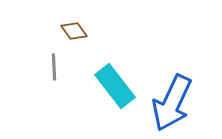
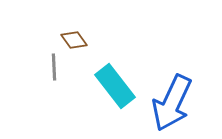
brown diamond: moved 9 px down
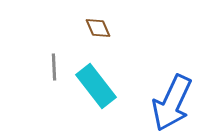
brown diamond: moved 24 px right, 12 px up; rotated 12 degrees clockwise
cyan rectangle: moved 19 px left
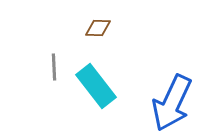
brown diamond: rotated 64 degrees counterclockwise
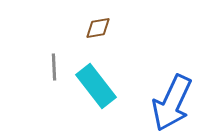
brown diamond: rotated 12 degrees counterclockwise
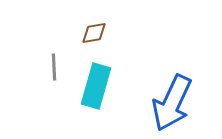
brown diamond: moved 4 px left, 5 px down
cyan rectangle: rotated 54 degrees clockwise
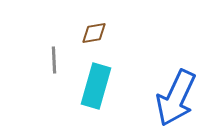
gray line: moved 7 px up
blue arrow: moved 4 px right, 5 px up
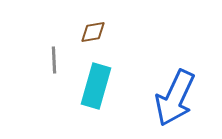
brown diamond: moved 1 px left, 1 px up
blue arrow: moved 1 px left
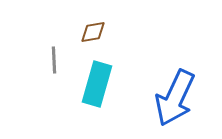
cyan rectangle: moved 1 px right, 2 px up
